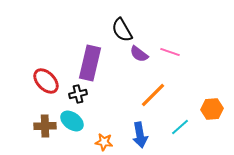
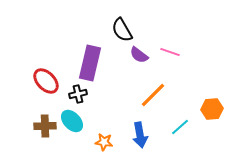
purple semicircle: moved 1 px down
cyan ellipse: rotated 10 degrees clockwise
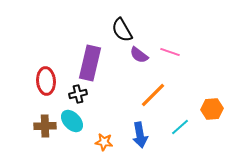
red ellipse: rotated 40 degrees clockwise
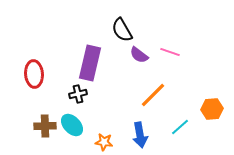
red ellipse: moved 12 px left, 7 px up
cyan ellipse: moved 4 px down
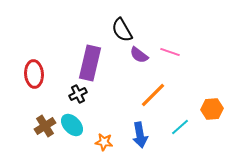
black cross: rotated 12 degrees counterclockwise
brown cross: rotated 30 degrees counterclockwise
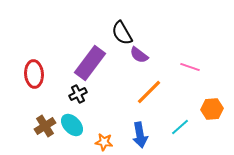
black semicircle: moved 3 px down
pink line: moved 20 px right, 15 px down
purple rectangle: rotated 24 degrees clockwise
orange line: moved 4 px left, 3 px up
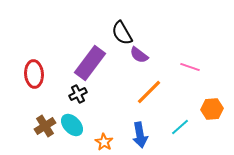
orange star: rotated 24 degrees clockwise
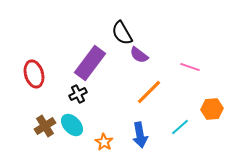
red ellipse: rotated 12 degrees counterclockwise
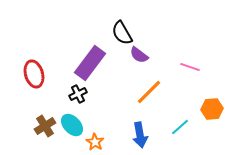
orange star: moved 9 px left
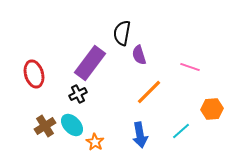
black semicircle: rotated 40 degrees clockwise
purple semicircle: rotated 36 degrees clockwise
cyan line: moved 1 px right, 4 px down
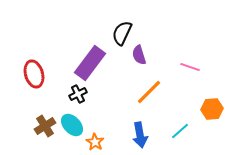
black semicircle: rotated 15 degrees clockwise
cyan line: moved 1 px left
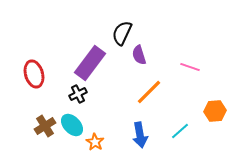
orange hexagon: moved 3 px right, 2 px down
